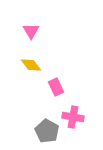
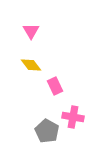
pink rectangle: moved 1 px left, 1 px up
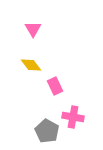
pink triangle: moved 2 px right, 2 px up
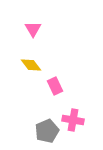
pink cross: moved 3 px down
gray pentagon: rotated 20 degrees clockwise
